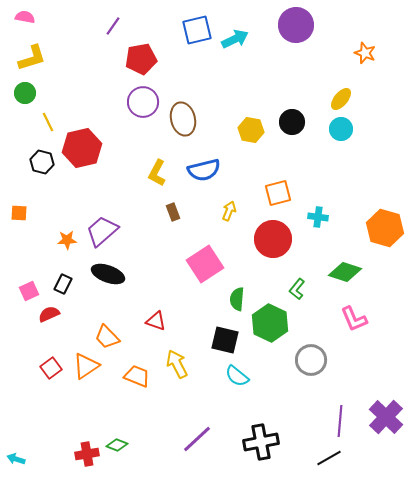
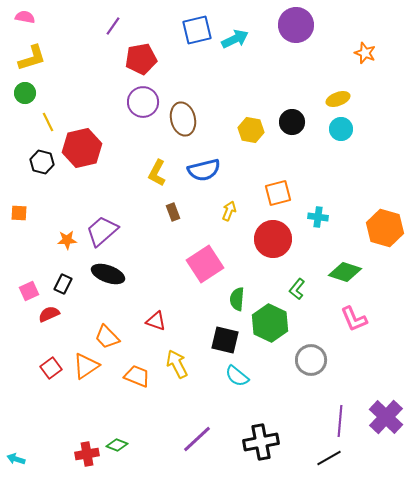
yellow ellipse at (341, 99): moved 3 px left; rotated 30 degrees clockwise
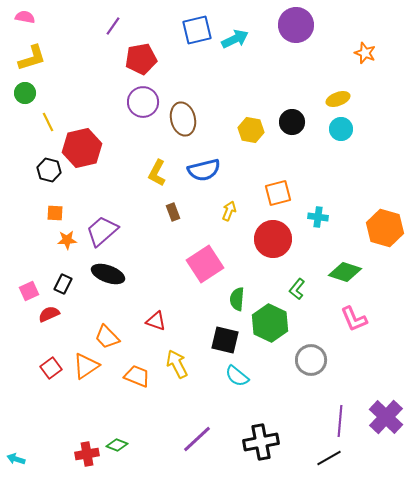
black hexagon at (42, 162): moved 7 px right, 8 px down
orange square at (19, 213): moved 36 px right
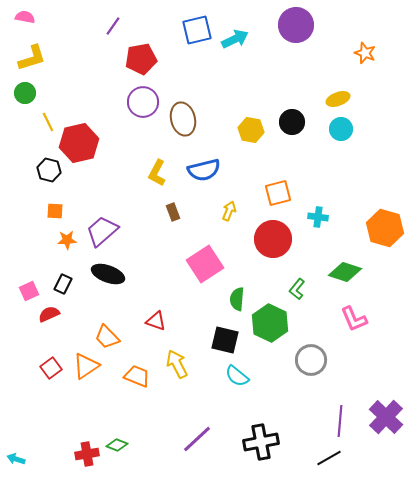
red hexagon at (82, 148): moved 3 px left, 5 px up
orange square at (55, 213): moved 2 px up
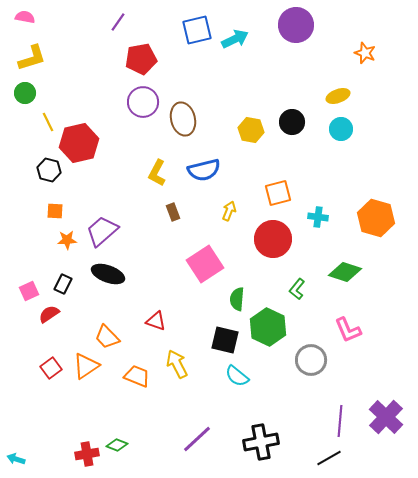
purple line at (113, 26): moved 5 px right, 4 px up
yellow ellipse at (338, 99): moved 3 px up
orange hexagon at (385, 228): moved 9 px left, 10 px up
red semicircle at (49, 314): rotated 10 degrees counterclockwise
pink L-shape at (354, 319): moved 6 px left, 11 px down
green hexagon at (270, 323): moved 2 px left, 4 px down
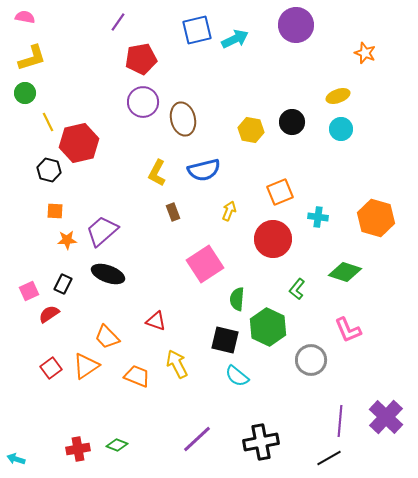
orange square at (278, 193): moved 2 px right, 1 px up; rotated 8 degrees counterclockwise
red cross at (87, 454): moved 9 px left, 5 px up
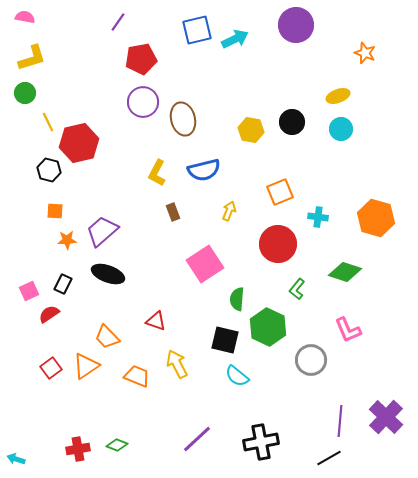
red circle at (273, 239): moved 5 px right, 5 px down
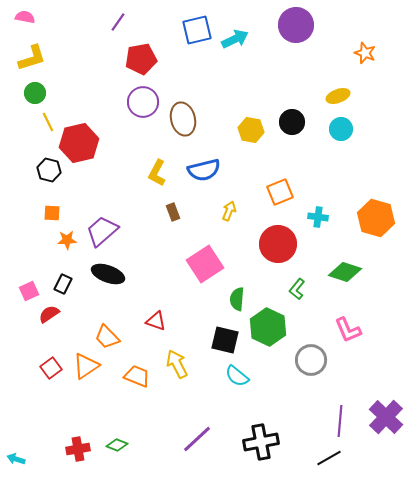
green circle at (25, 93): moved 10 px right
orange square at (55, 211): moved 3 px left, 2 px down
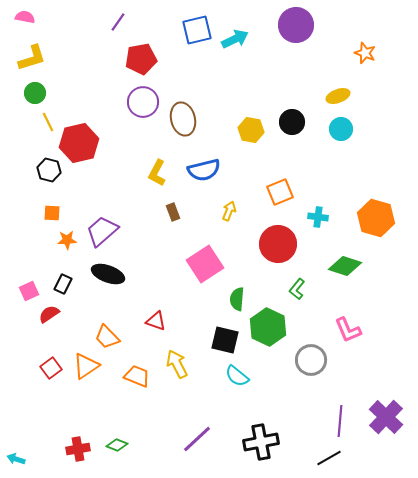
green diamond at (345, 272): moved 6 px up
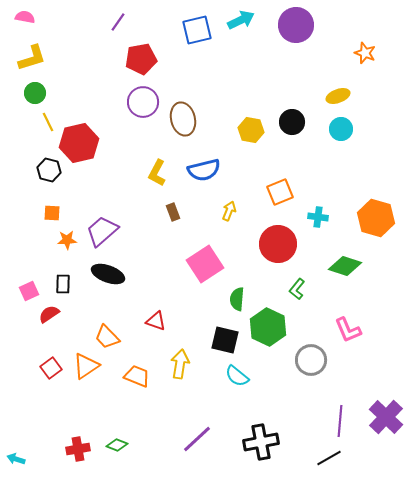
cyan arrow at (235, 39): moved 6 px right, 19 px up
black rectangle at (63, 284): rotated 24 degrees counterclockwise
yellow arrow at (177, 364): moved 3 px right; rotated 36 degrees clockwise
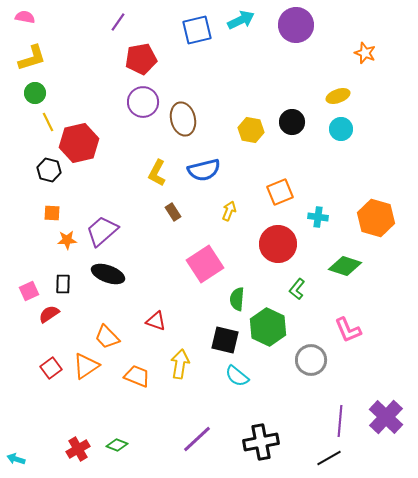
brown rectangle at (173, 212): rotated 12 degrees counterclockwise
red cross at (78, 449): rotated 20 degrees counterclockwise
